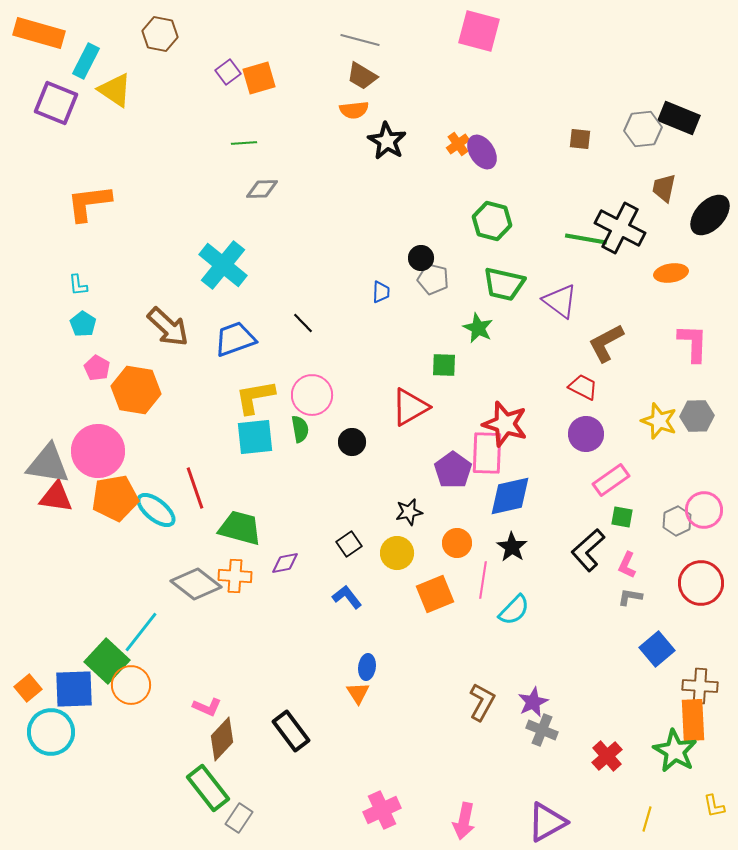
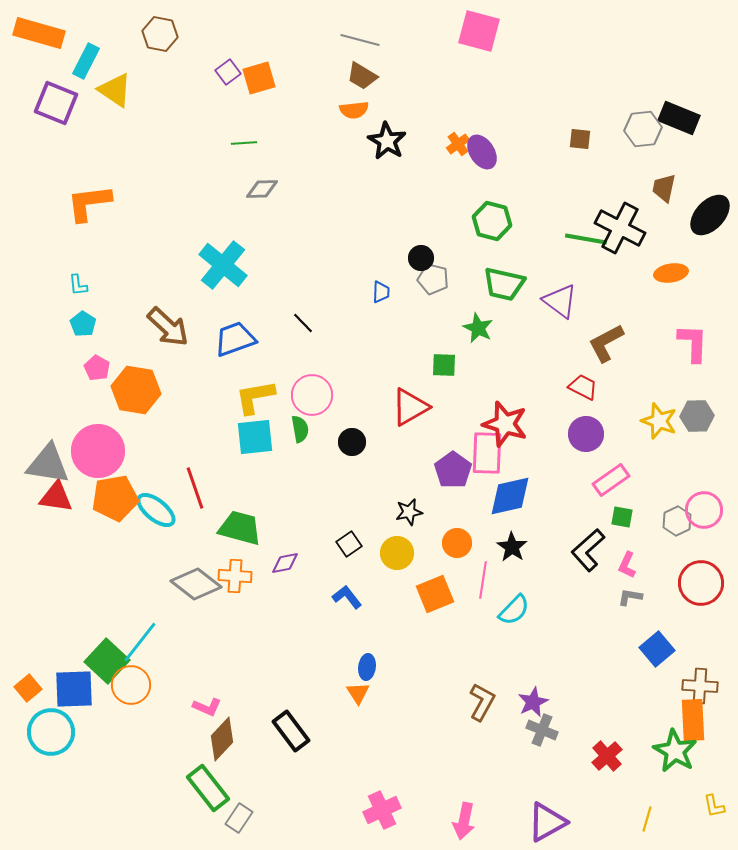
cyan line at (141, 632): moved 1 px left, 10 px down
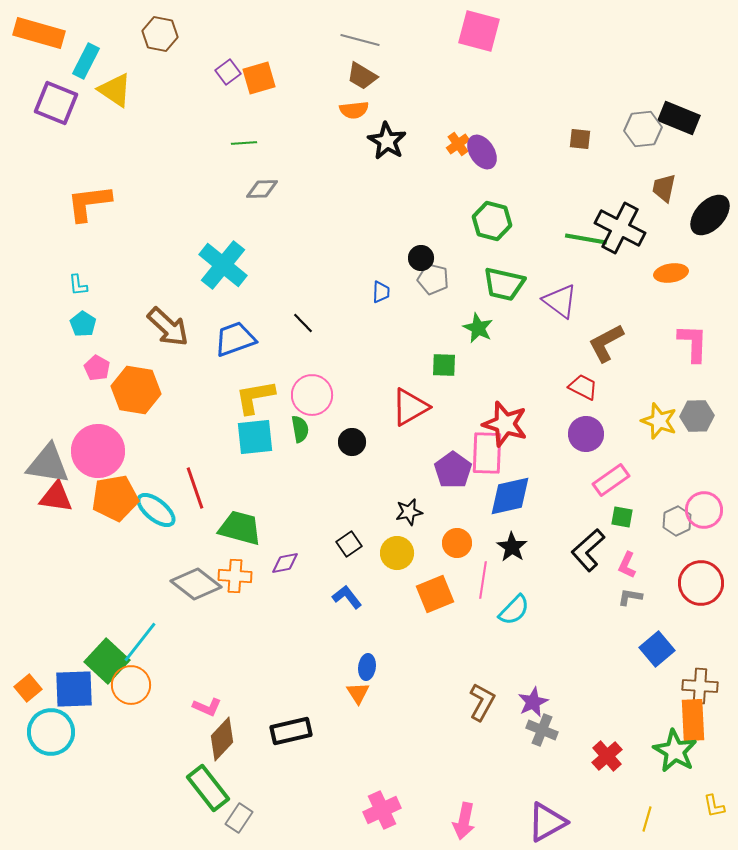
black rectangle at (291, 731): rotated 66 degrees counterclockwise
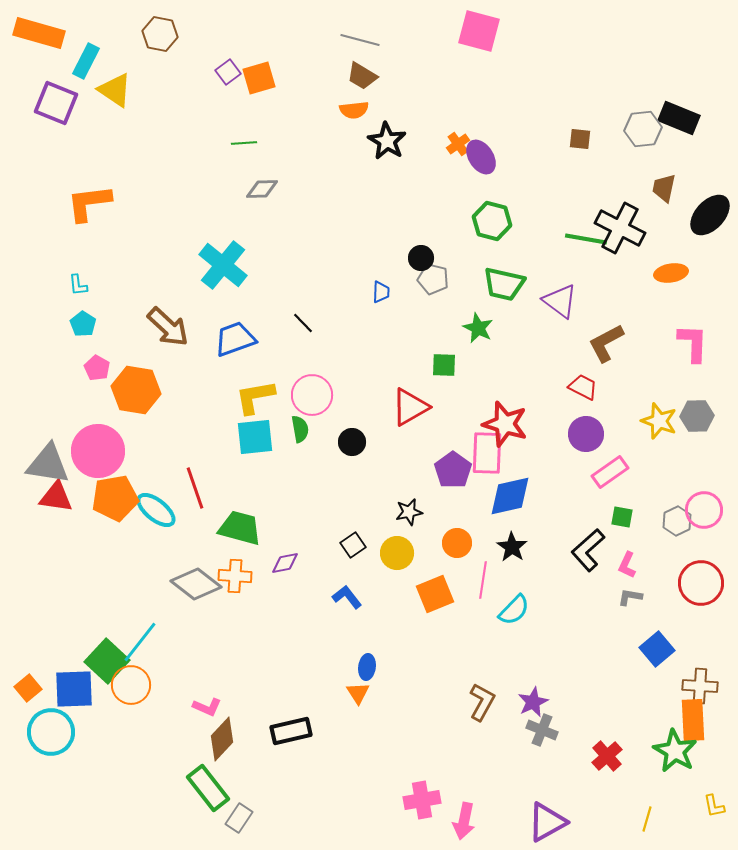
purple ellipse at (482, 152): moved 1 px left, 5 px down
pink rectangle at (611, 480): moved 1 px left, 8 px up
black square at (349, 544): moved 4 px right, 1 px down
pink cross at (382, 810): moved 40 px right, 10 px up; rotated 15 degrees clockwise
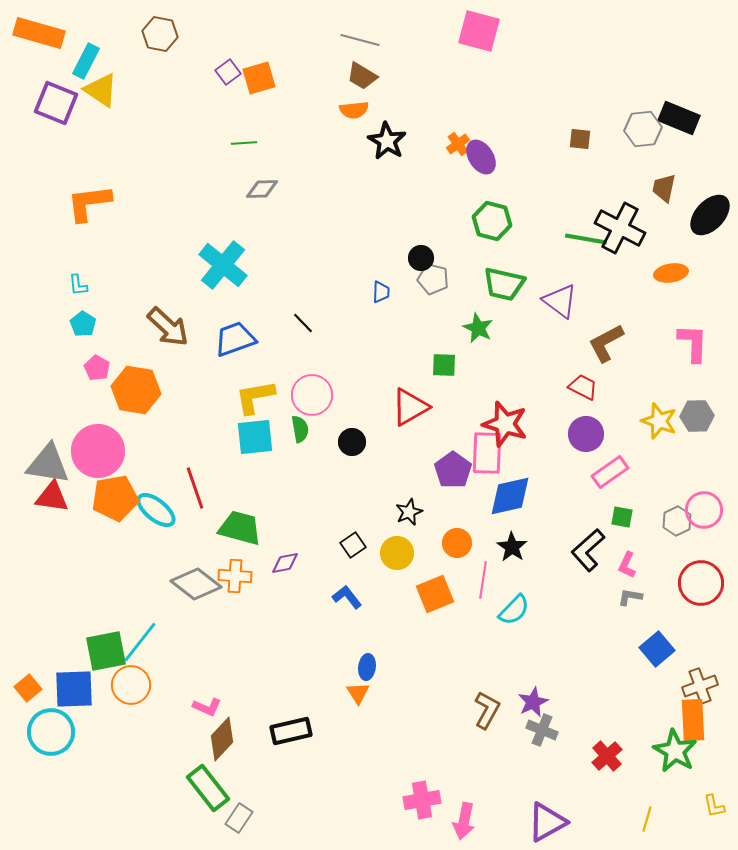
yellow triangle at (115, 90): moved 14 px left
red triangle at (56, 497): moved 4 px left
black star at (409, 512): rotated 12 degrees counterclockwise
green square at (107, 661): moved 1 px left, 10 px up; rotated 36 degrees clockwise
brown cross at (700, 686): rotated 24 degrees counterclockwise
brown L-shape at (482, 702): moved 5 px right, 8 px down
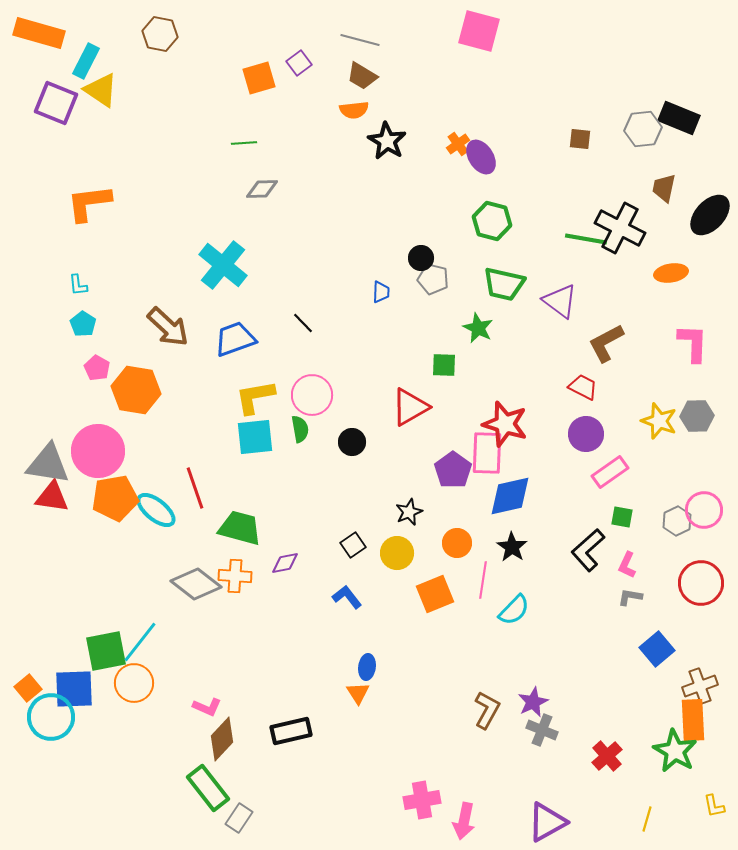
purple square at (228, 72): moved 71 px right, 9 px up
orange circle at (131, 685): moved 3 px right, 2 px up
cyan circle at (51, 732): moved 15 px up
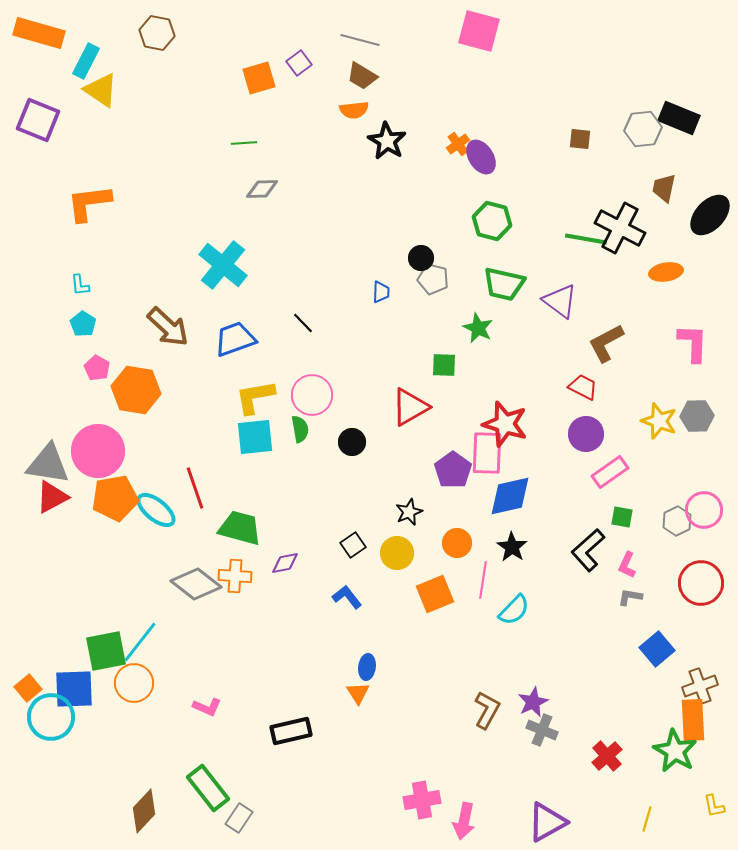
brown hexagon at (160, 34): moved 3 px left, 1 px up
purple square at (56, 103): moved 18 px left, 17 px down
orange ellipse at (671, 273): moved 5 px left, 1 px up
cyan L-shape at (78, 285): moved 2 px right
red triangle at (52, 497): rotated 36 degrees counterclockwise
brown diamond at (222, 739): moved 78 px left, 72 px down
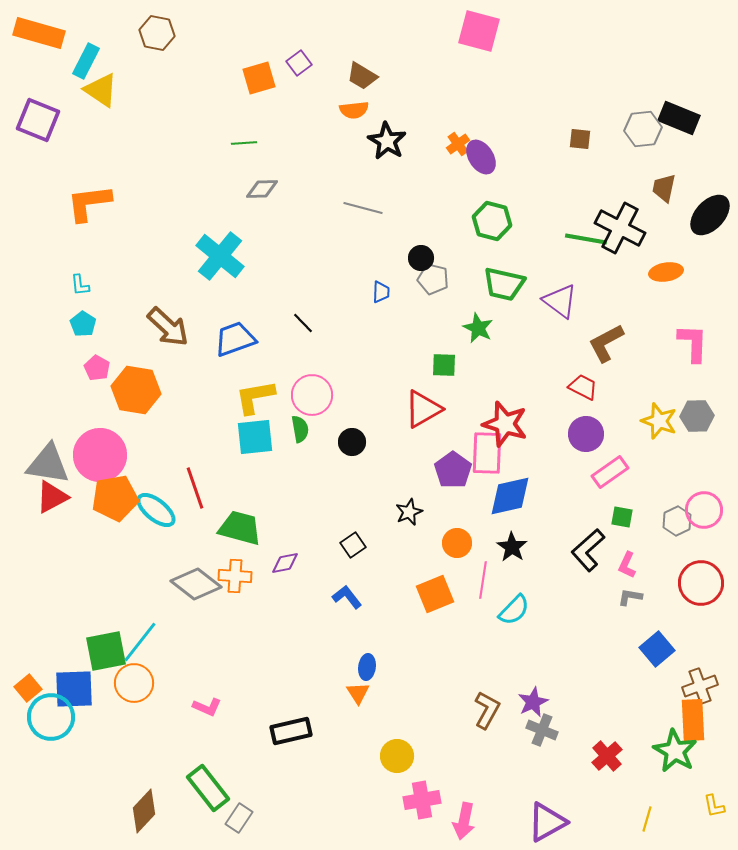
gray line at (360, 40): moved 3 px right, 168 px down
cyan cross at (223, 265): moved 3 px left, 9 px up
red triangle at (410, 407): moved 13 px right, 2 px down
pink circle at (98, 451): moved 2 px right, 4 px down
yellow circle at (397, 553): moved 203 px down
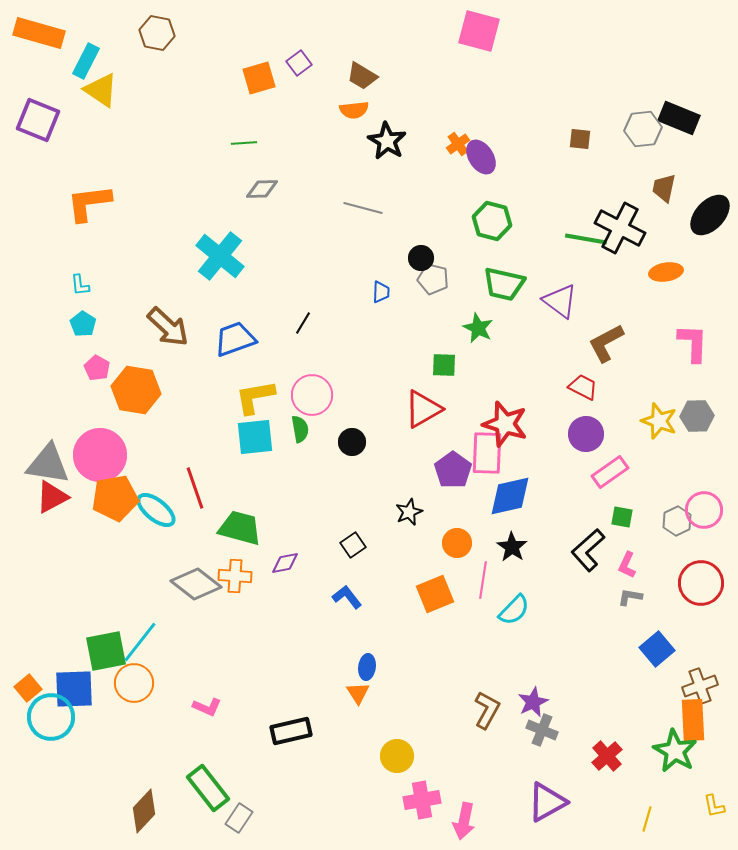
black line at (303, 323): rotated 75 degrees clockwise
purple triangle at (547, 822): moved 20 px up
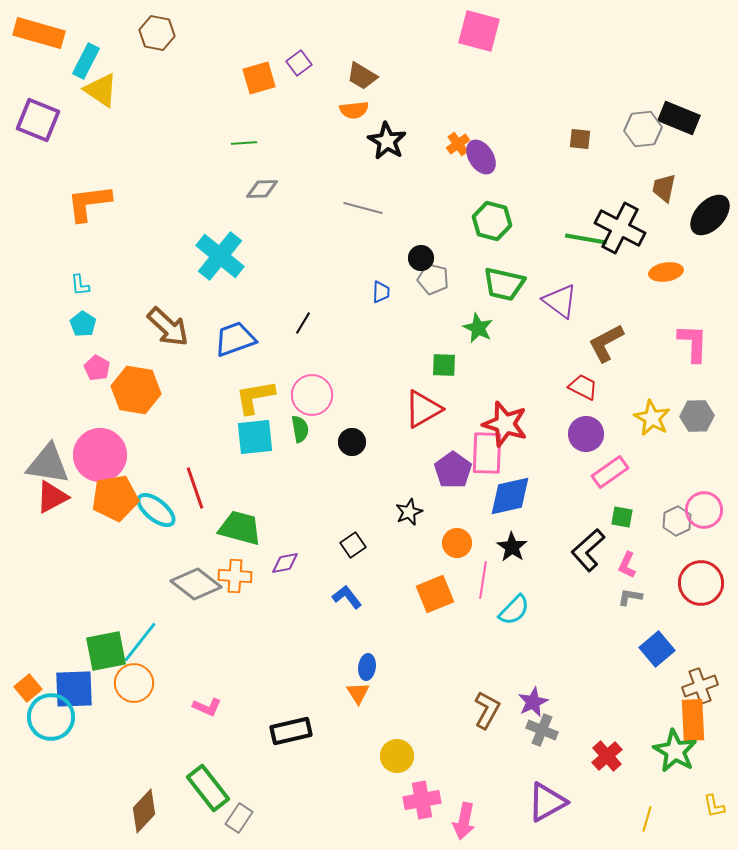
yellow star at (659, 421): moved 7 px left, 3 px up; rotated 9 degrees clockwise
